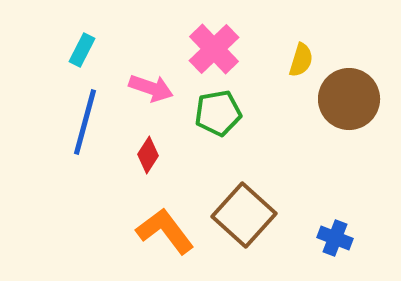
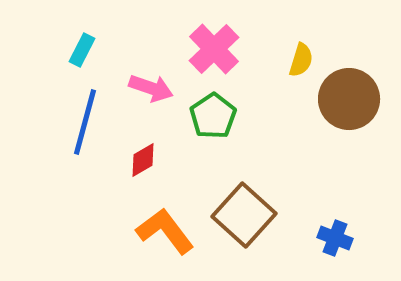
green pentagon: moved 5 px left, 3 px down; rotated 24 degrees counterclockwise
red diamond: moved 5 px left, 5 px down; rotated 27 degrees clockwise
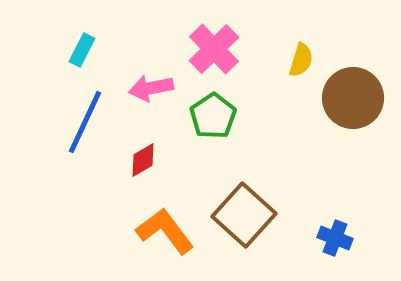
pink arrow: rotated 150 degrees clockwise
brown circle: moved 4 px right, 1 px up
blue line: rotated 10 degrees clockwise
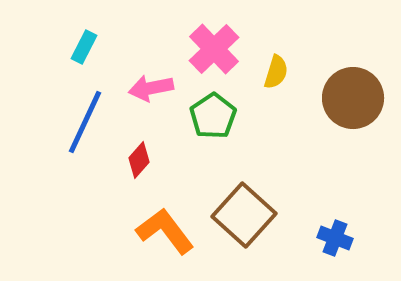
cyan rectangle: moved 2 px right, 3 px up
yellow semicircle: moved 25 px left, 12 px down
red diamond: moved 4 px left; rotated 18 degrees counterclockwise
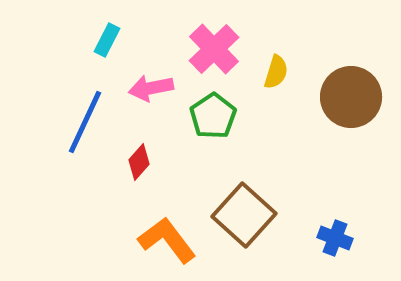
cyan rectangle: moved 23 px right, 7 px up
brown circle: moved 2 px left, 1 px up
red diamond: moved 2 px down
orange L-shape: moved 2 px right, 9 px down
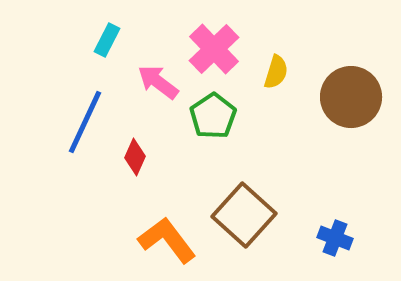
pink arrow: moved 7 px right, 6 px up; rotated 48 degrees clockwise
red diamond: moved 4 px left, 5 px up; rotated 18 degrees counterclockwise
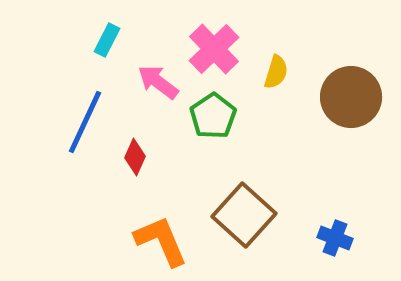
orange L-shape: moved 6 px left, 1 px down; rotated 14 degrees clockwise
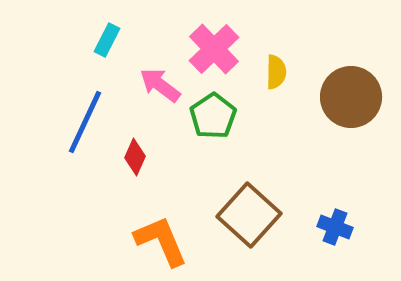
yellow semicircle: rotated 16 degrees counterclockwise
pink arrow: moved 2 px right, 3 px down
brown square: moved 5 px right
blue cross: moved 11 px up
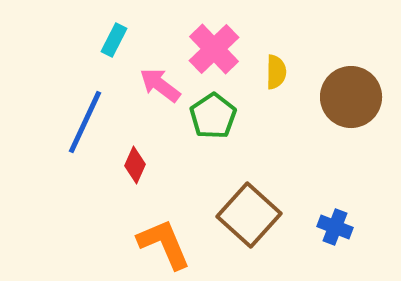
cyan rectangle: moved 7 px right
red diamond: moved 8 px down
orange L-shape: moved 3 px right, 3 px down
